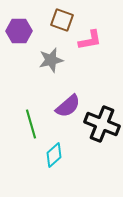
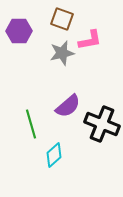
brown square: moved 1 px up
gray star: moved 11 px right, 7 px up
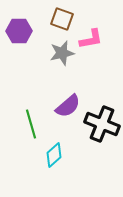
pink L-shape: moved 1 px right, 1 px up
